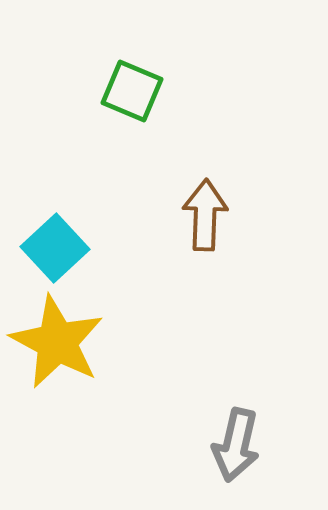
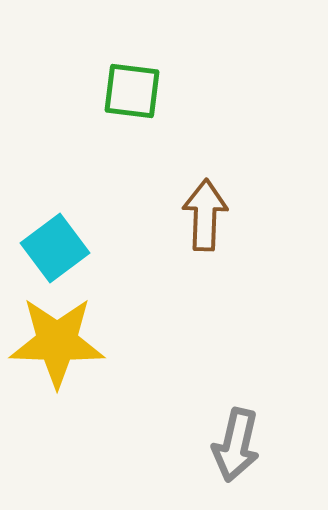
green square: rotated 16 degrees counterclockwise
cyan square: rotated 6 degrees clockwise
yellow star: rotated 26 degrees counterclockwise
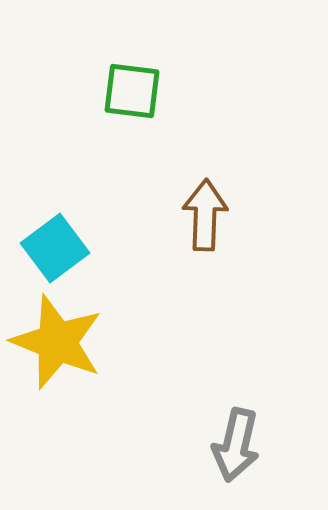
yellow star: rotated 20 degrees clockwise
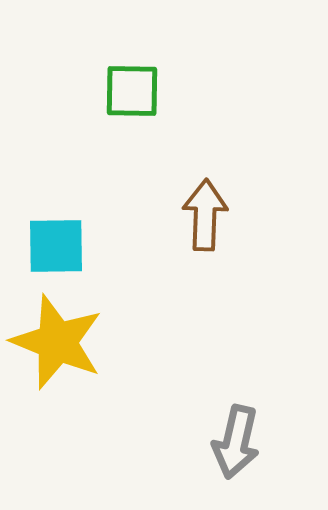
green square: rotated 6 degrees counterclockwise
cyan square: moved 1 px right, 2 px up; rotated 36 degrees clockwise
gray arrow: moved 3 px up
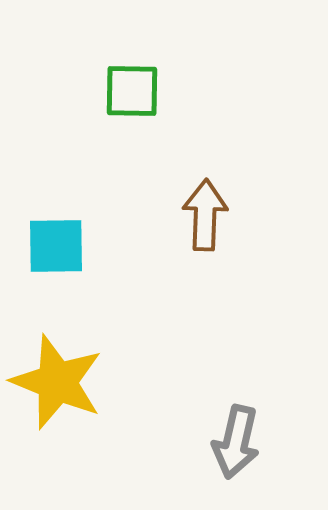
yellow star: moved 40 px down
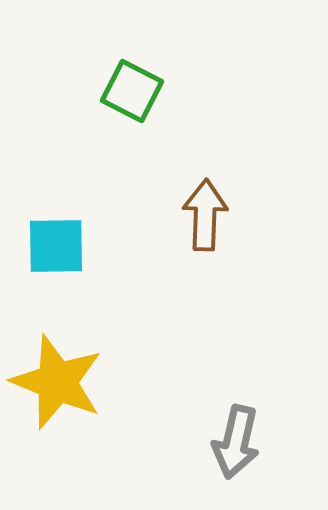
green square: rotated 26 degrees clockwise
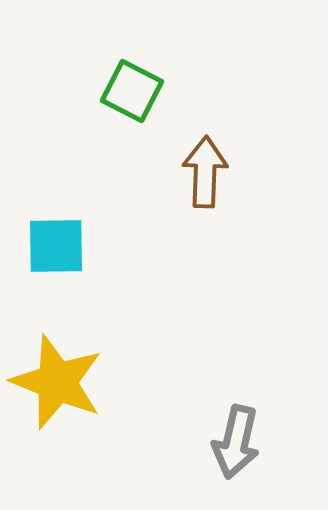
brown arrow: moved 43 px up
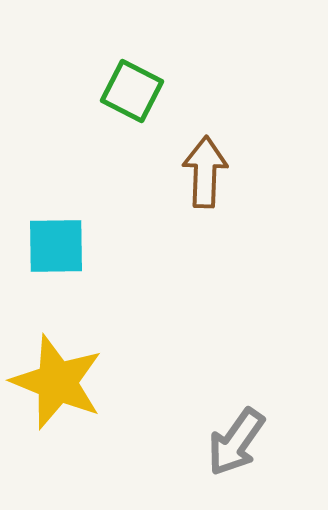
gray arrow: rotated 22 degrees clockwise
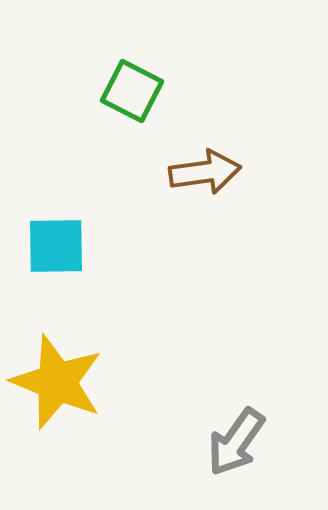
brown arrow: rotated 80 degrees clockwise
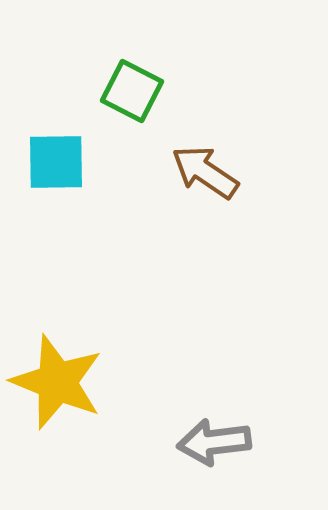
brown arrow: rotated 138 degrees counterclockwise
cyan square: moved 84 px up
gray arrow: moved 22 px left; rotated 48 degrees clockwise
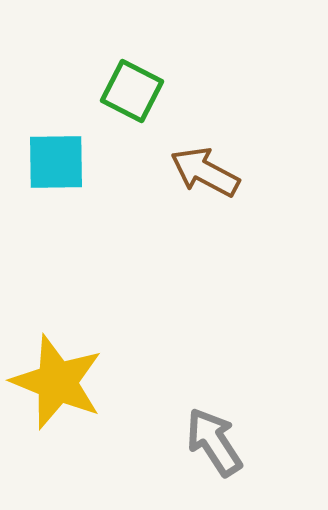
brown arrow: rotated 6 degrees counterclockwise
gray arrow: rotated 64 degrees clockwise
